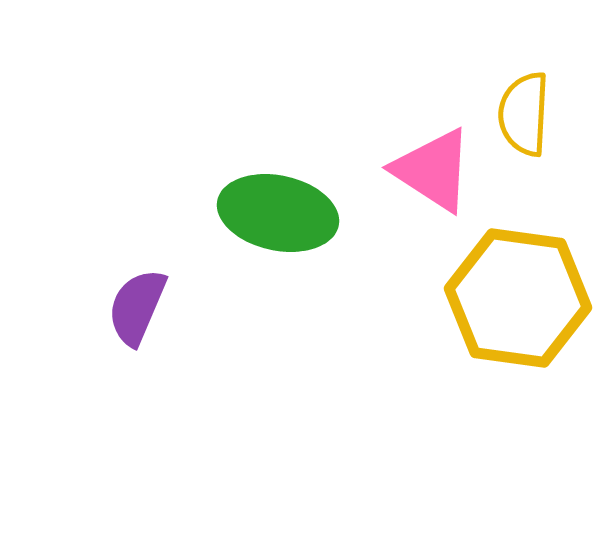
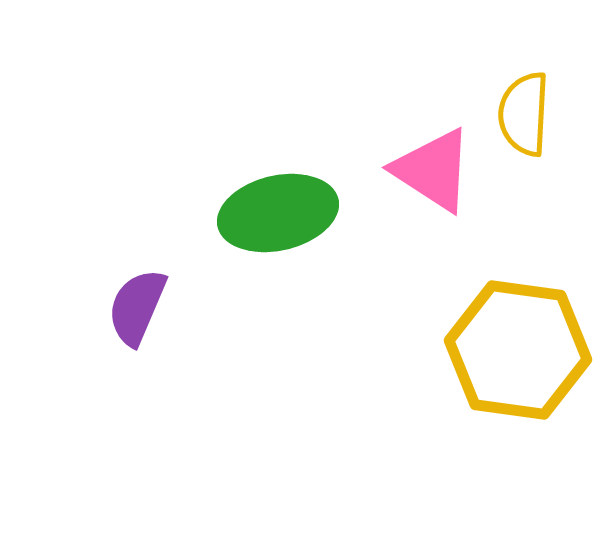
green ellipse: rotated 25 degrees counterclockwise
yellow hexagon: moved 52 px down
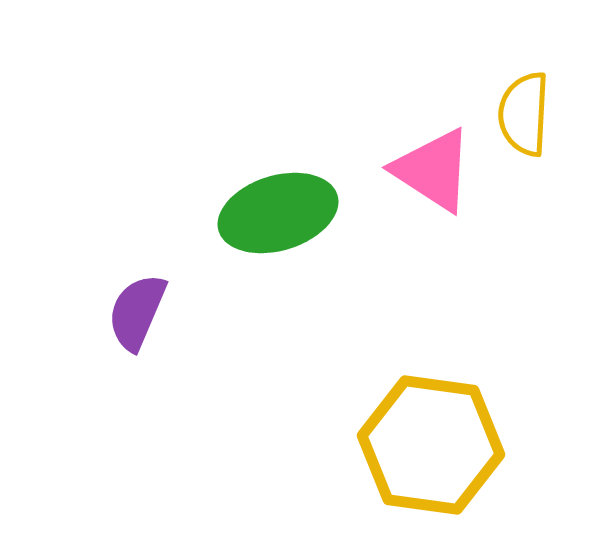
green ellipse: rotated 4 degrees counterclockwise
purple semicircle: moved 5 px down
yellow hexagon: moved 87 px left, 95 px down
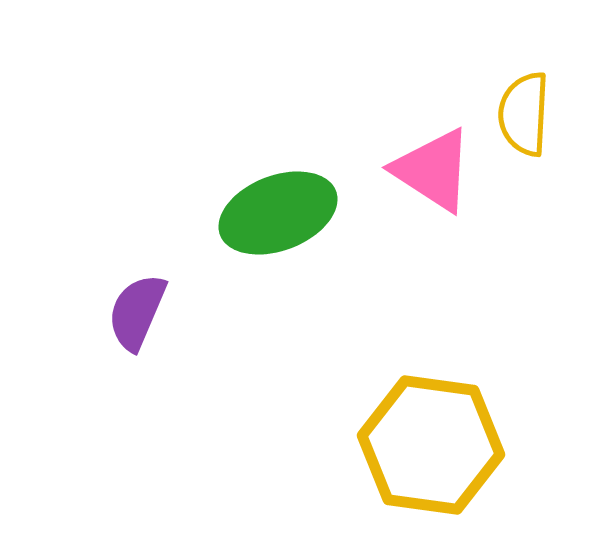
green ellipse: rotated 4 degrees counterclockwise
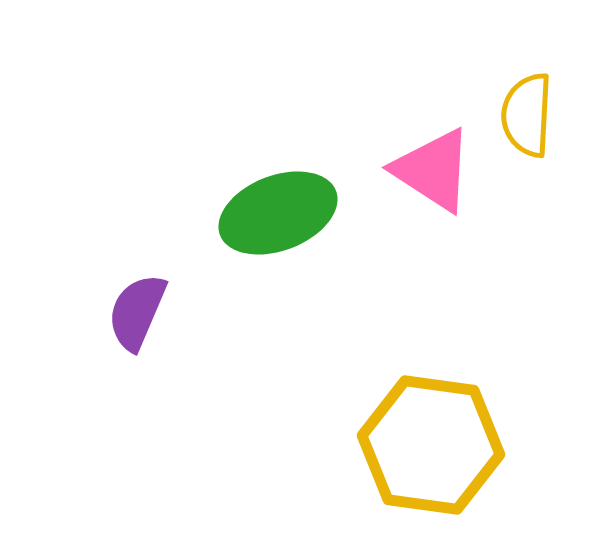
yellow semicircle: moved 3 px right, 1 px down
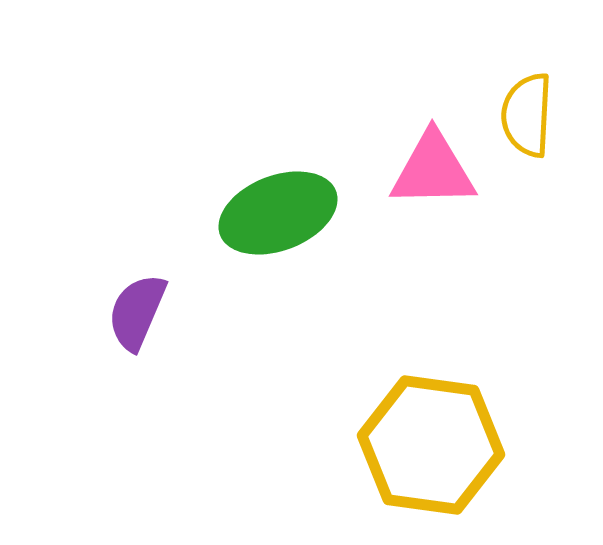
pink triangle: rotated 34 degrees counterclockwise
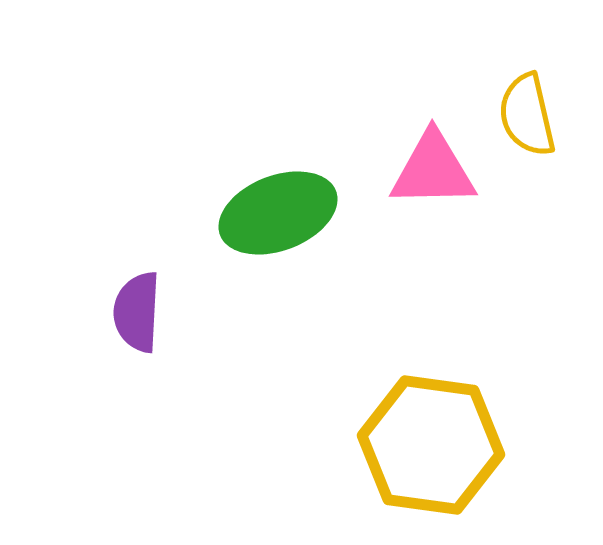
yellow semicircle: rotated 16 degrees counterclockwise
purple semicircle: rotated 20 degrees counterclockwise
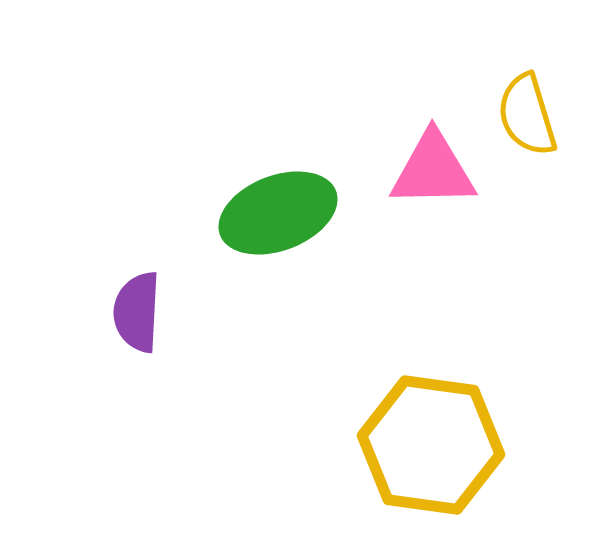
yellow semicircle: rotated 4 degrees counterclockwise
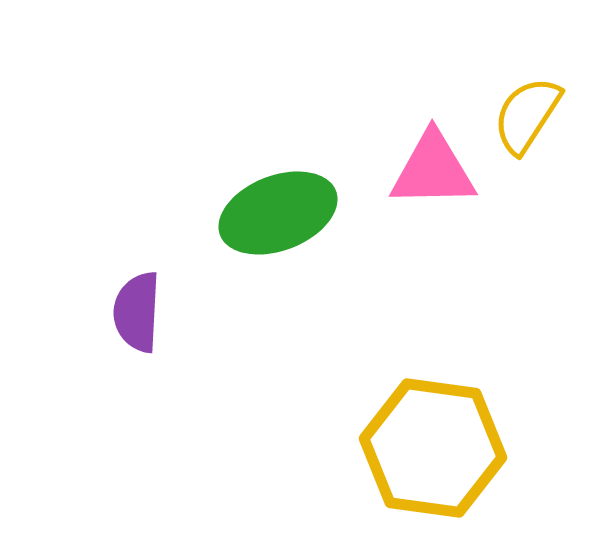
yellow semicircle: rotated 50 degrees clockwise
yellow hexagon: moved 2 px right, 3 px down
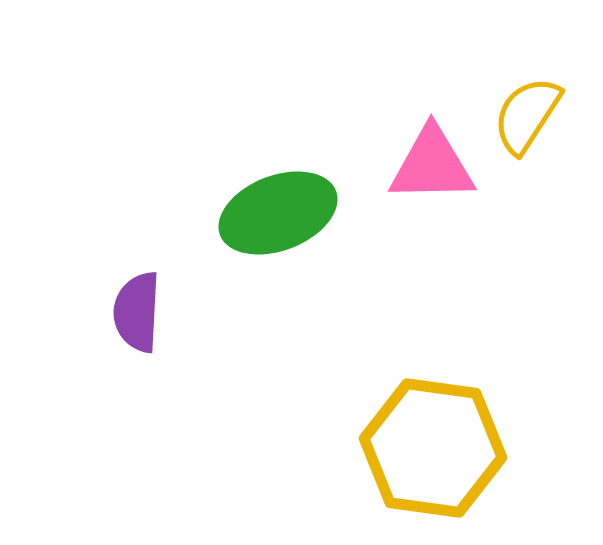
pink triangle: moved 1 px left, 5 px up
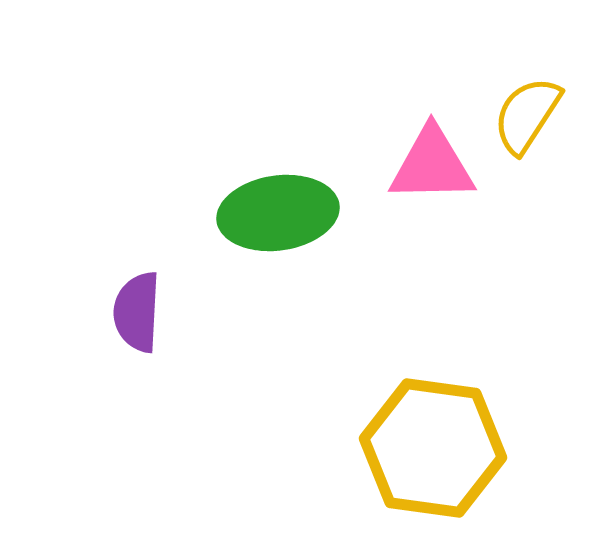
green ellipse: rotated 13 degrees clockwise
